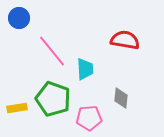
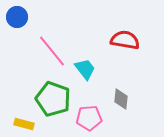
blue circle: moved 2 px left, 1 px up
cyan trapezoid: rotated 35 degrees counterclockwise
gray diamond: moved 1 px down
yellow rectangle: moved 7 px right, 16 px down; rotated 24 degrees clockwise
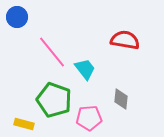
pink line: moved 1 px down
green pentagon: moved 1 px right, 1 px down
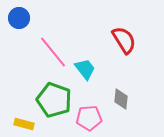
blue circle: moved 2 px right, 1 px down
red semicircle: moved 1 px left; rotated 48 degrees clockwise
pink line: moved 1 px right
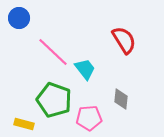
pink line: rotated 8 degrees counterclockwise
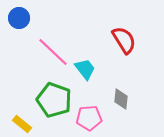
yellow rectangle: moved 2 px left; rotated 24 degrees clockwise
